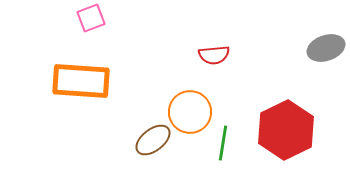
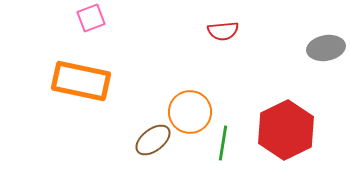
gray ellipse: rotated 9 degrees clockwise
red semicircle: moved 9 px right, 24 px up
orange rectangle: rotated 8 degrees clockwise
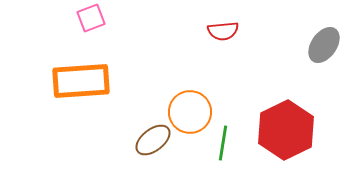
gray ellipse: moved 2 px left, 3 px up; rotated 45 degrees counterclockwise
orange rectangle: rotated 16 degrees counterclockwise
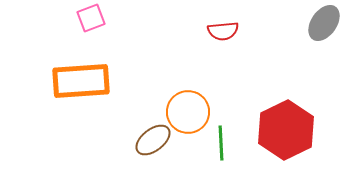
gray ellipse: moved 22 px up
orange circle: moved 2 px left
green line: moved 2 px left; rotated 12 degrees counterclockwise
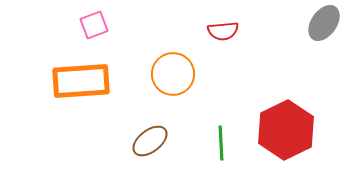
pink square: moved 3 px right, 7 px down
orange circle: moved 15 px left, 38 px up
brown ellipse: moved 3 px left, 1 px down
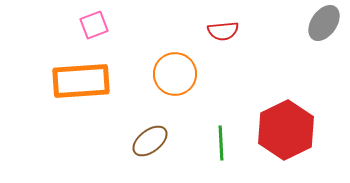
orange circle: moved 2 px right
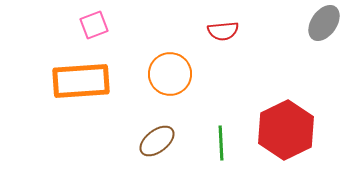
orange circle: moved 5 px left
brown ellipse: moved 7 px right
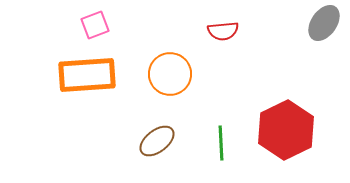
pink square: moved 1 px right
orange rectangle: moved 6 px right, 6 px up
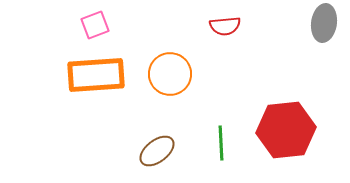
gray ellipse: rotated 27 degrees counterclockwise
red semicircle: moved 2 px right, 5 px up
orange rectangle: moved 9 px right
red hexagon: rotated 20 degrees clockwise
brown ellipse: moved 10 px down
